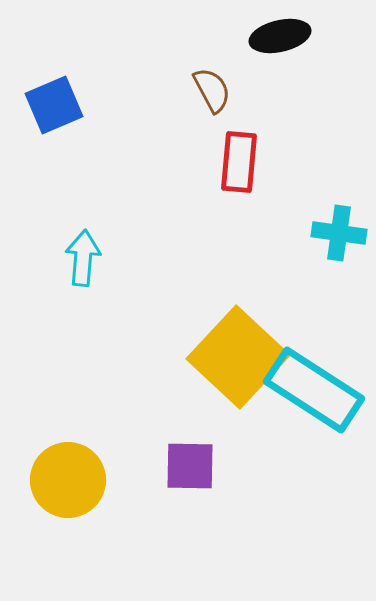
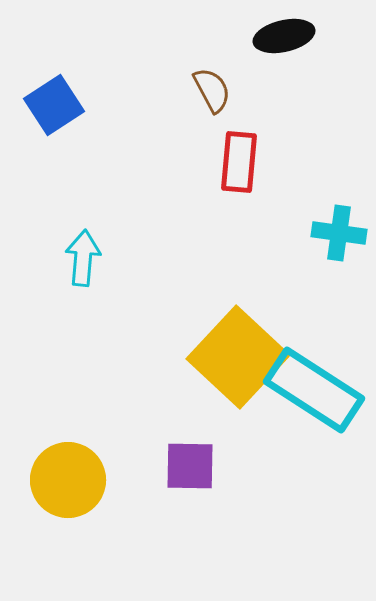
black ellipse: moved 4 px right
blue square: rotated 10 degrees counterclockwise
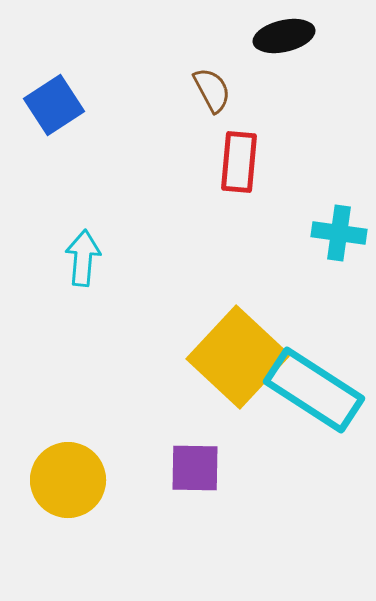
purple square: moved 5 px right, 2 px down
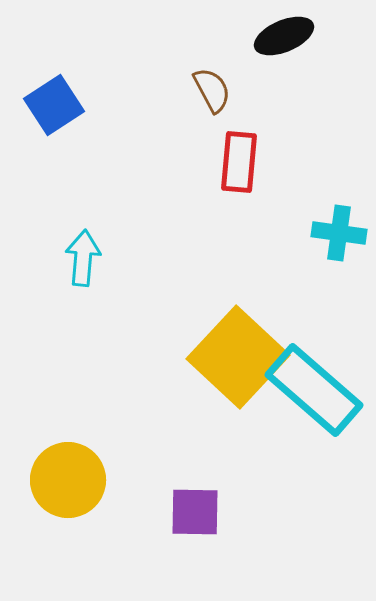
black ellipse: rotated 10 degrees counterclockwise
cyan rectangle: rotated 8 degrees clockwise
purple square: moved 44 px down
